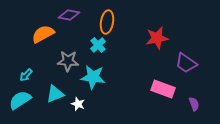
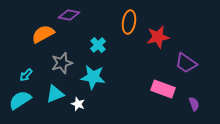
orange ellipse: moved 22 px right
red star: moved 1 px right, 1 px up
gray star: moved 6 px left, 2 px down; rotated 20 degrees counterclockwise
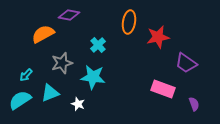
cyan triangle: moved 5 px left, 1 px up
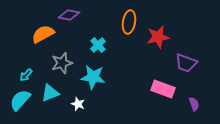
purple trapezoid: rotated 15 degrees counterclockwise
cyan semicircle: rotated 15 degrees counterclockwise
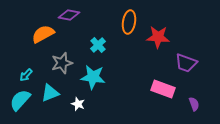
red star: rotated 15 degrees clockwise
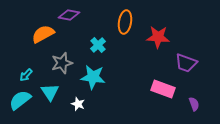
orange ellipse: moved 4 px left
cyan triangle: moved 1 px up; rotated 42 degrees counterclockwise
cyan semicircle: rotated 10 degrees clockwise
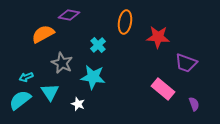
gray star: rotated 30 degrees counterclockwise
cyan arrow: moved 2 px down; rotated 24 degrees clockwise
pink rectangle: rotated 20 degrees clockwise
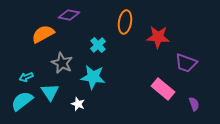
cyan semicircle: moved 2 px right, 1 px down
